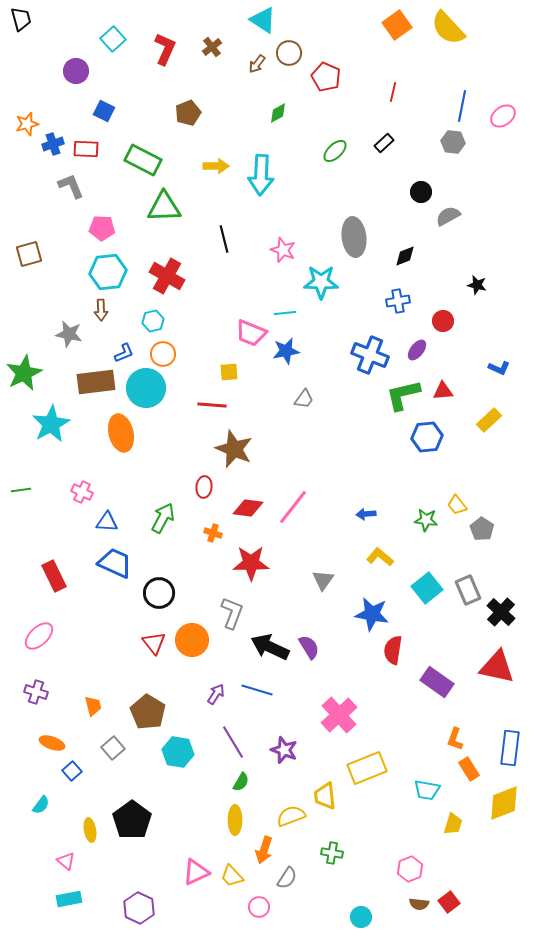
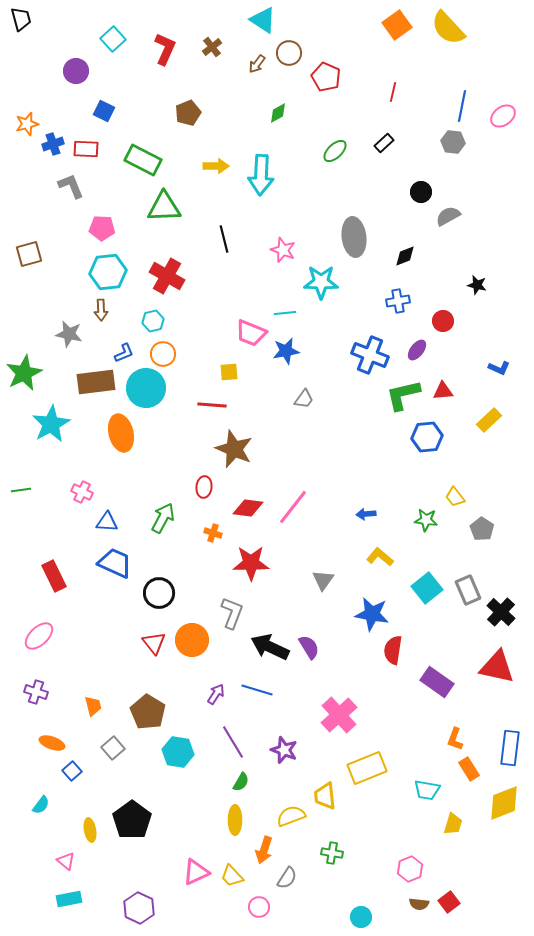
yellow trapezoid at (457, 505): moved 2 px left, 8 px up
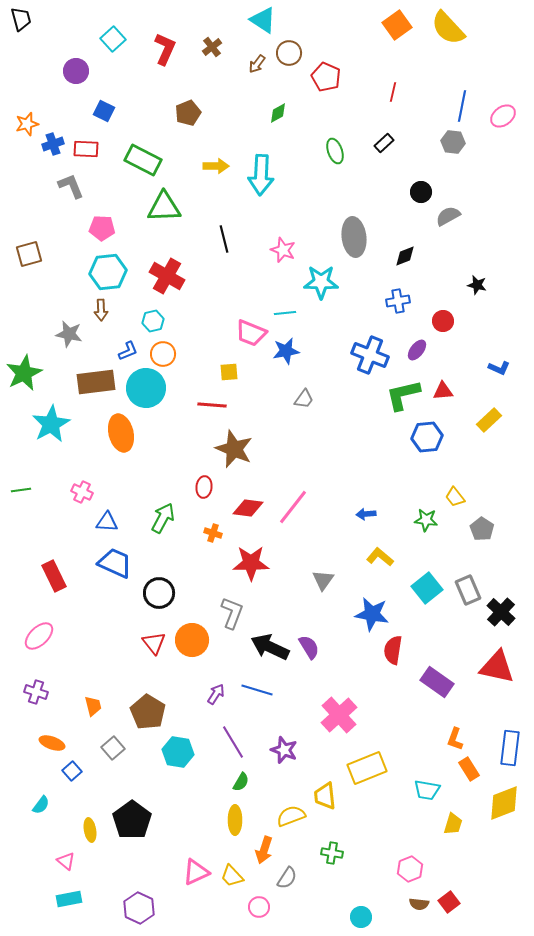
green ellipse at (335, 151): rotated 65 degrees counterclockwise
blue L-shape at (124, 353): moved 4 px right, 2 px up
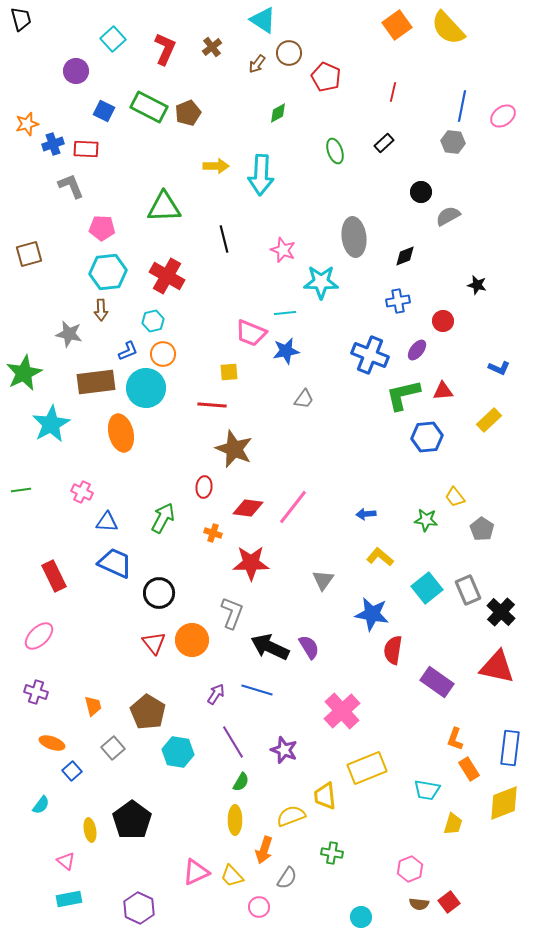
green rectangle at (143, 160): moved 6 px right, 53 px up
pink cross at (339, 715): moved 3 px right, 4 px up
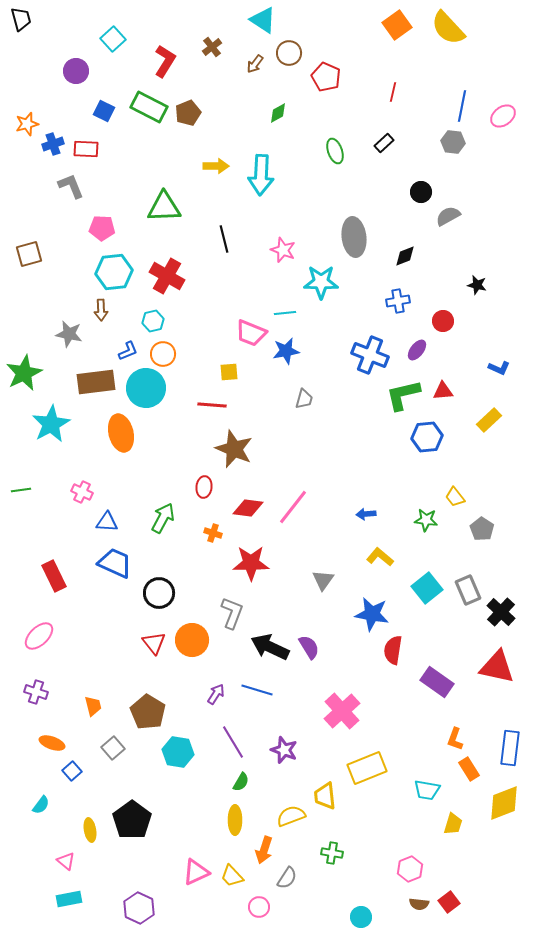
red L-shape at (165, 49): moved 12 px down; rotated 8 degrees clockwise
brown arrow at (257, 64): moved 2 px left
cyan hexagon at (108, 272): moved 6 px right
gray trapezoid at (304, 399): rotated 20 degrees counterclockwise
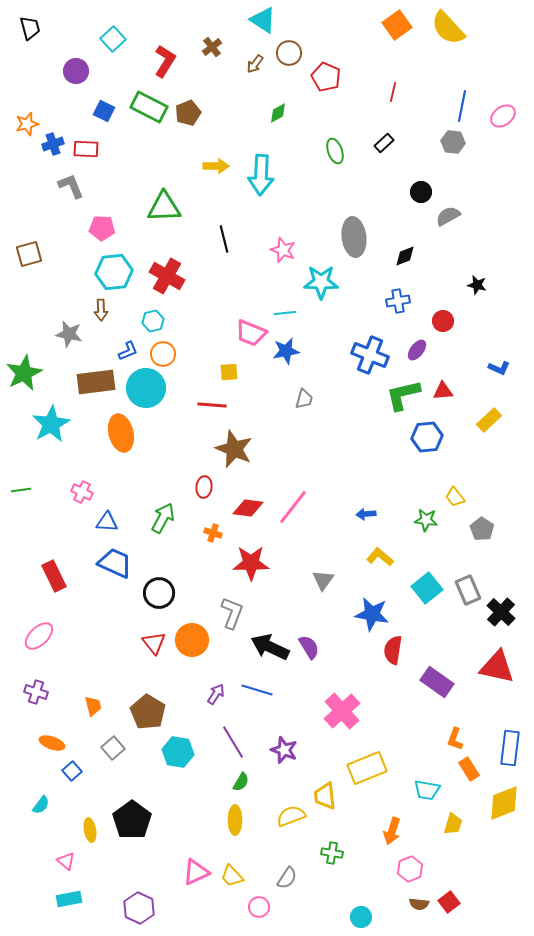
black trapezoid at (21, 19): moved 9 px right, 9 px down
orange arrow at (264, 850): moved 128 px right, 19 px up
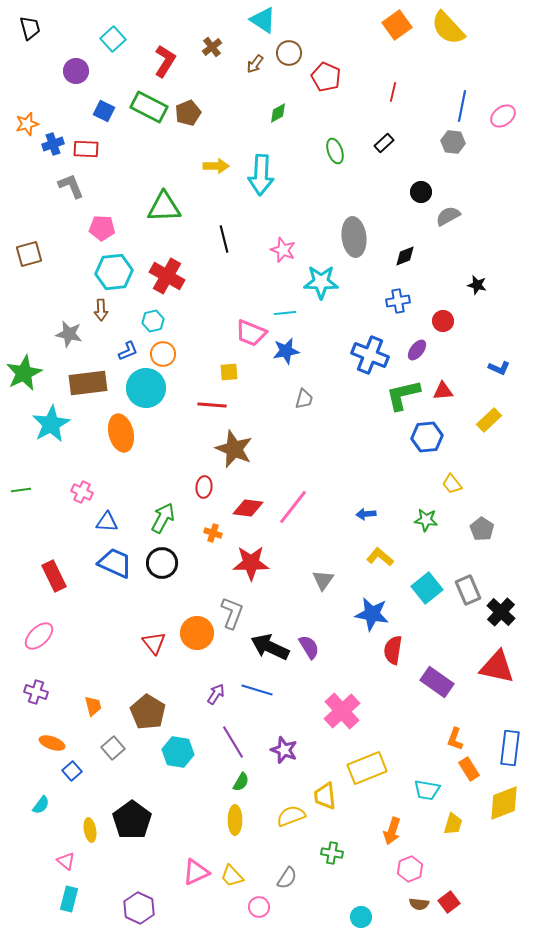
brown rectangle at (96, 382): moved 8 px left, 1 px down
yellow trapezoid at (455, 497): moved 3 px left, 13 px up
black circle at (159, 593): moved 3 px right, 30 px up
orange circle at (192, 640): moved 5 px right, 7 px up
cyan rectangle at (69, 899): rotated 65 degrees counterclockwise
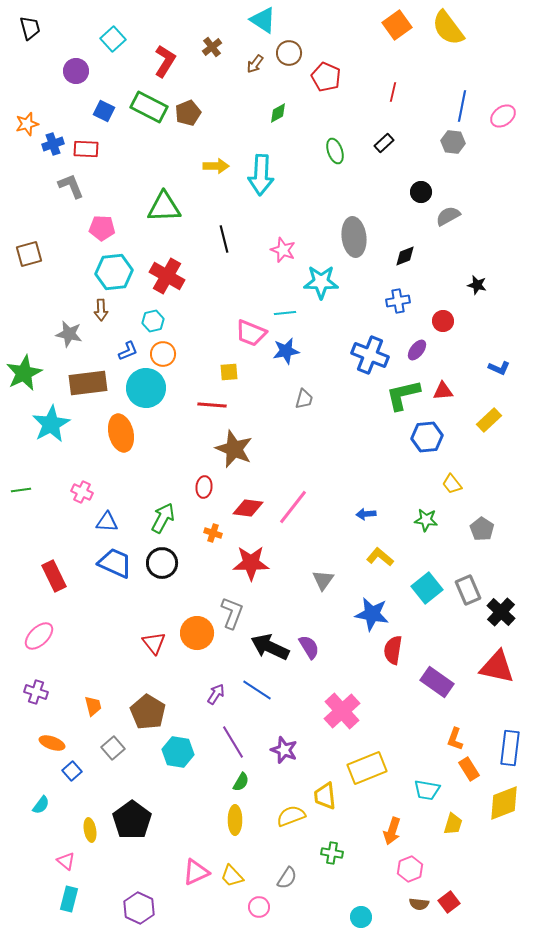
yellow semicircle at (448, 28): rotated 6 degrees clockwise
blue line at (257, 690): rotated 16 degrees clockwise
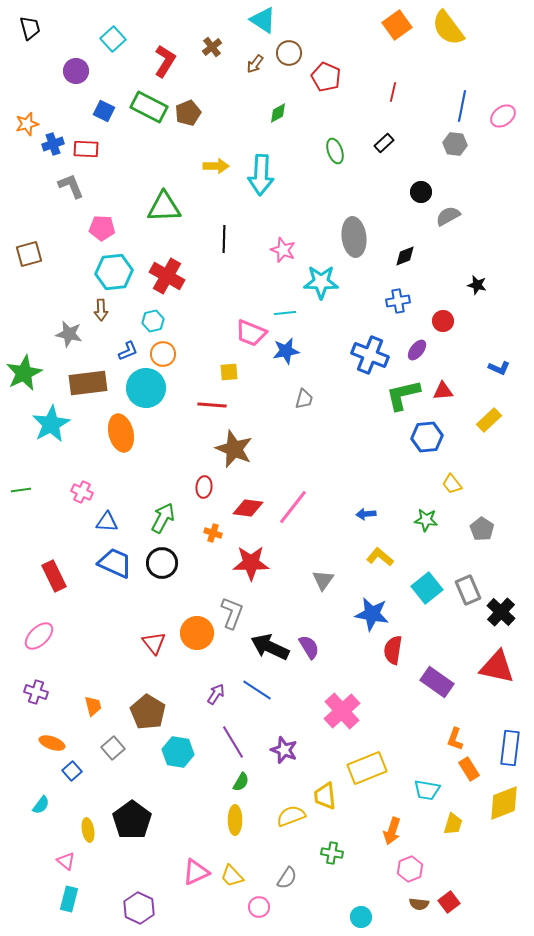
gray hexagon at (453, 142): moved 2 px right, 2 px down
black line at (224, 239): rotated 16 degrees clockwise
yellow ellipse at (90, 830): moved 2 px left
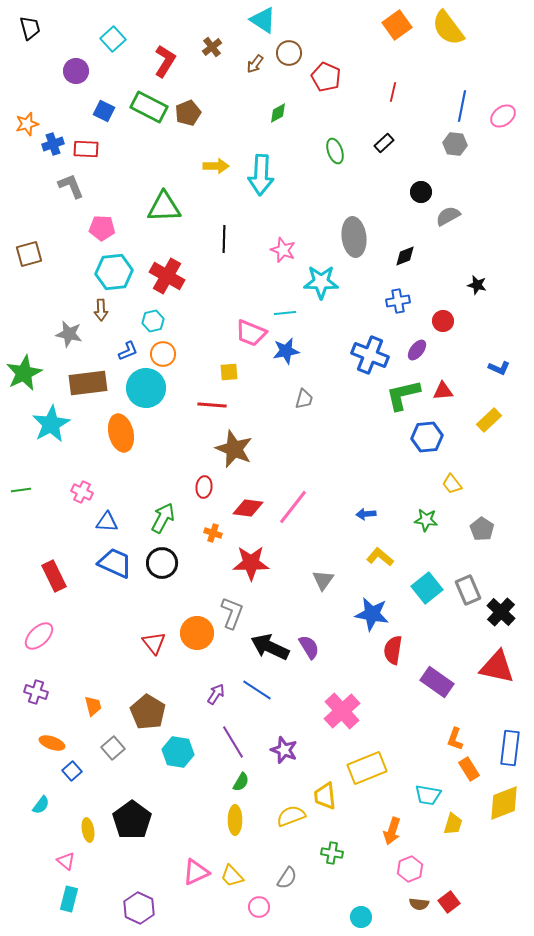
cyan trapezoid at (427, 790): moved 1 px right, 5 px down
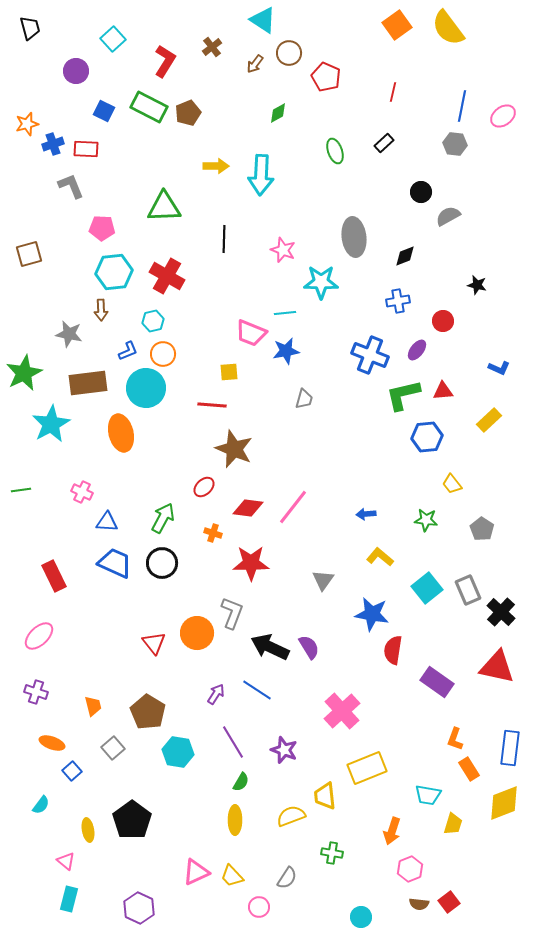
red ellipse at (204, 487): rotated 40 degrees clockwise
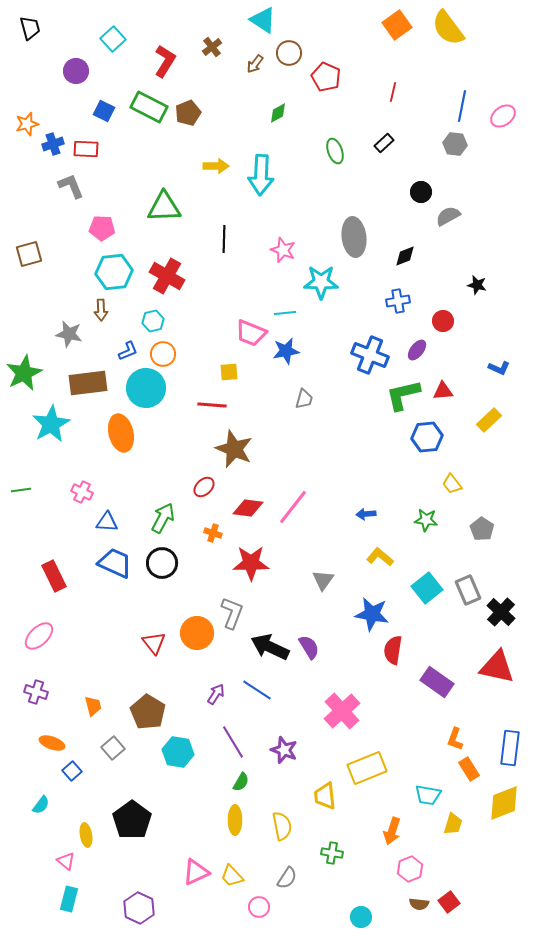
yellow semicircle at (291, 816): moved 9 px left, 10 px down; rotated 100 degrees clockwise
yellow ellipse at (88, 830): moved 2 px left, 5 px down
